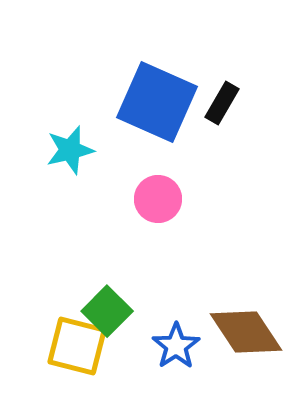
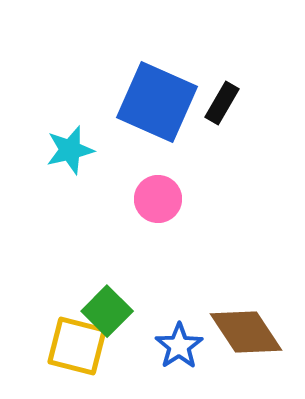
blue star: moved 3 px right
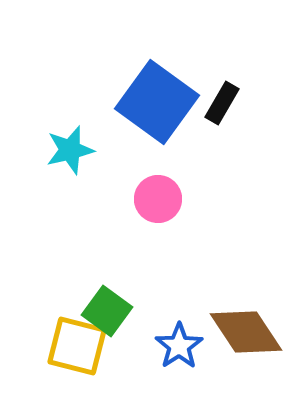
blue square: rotated 12 degrees clockwise
green square: rotated 9 degrees counterclockwise
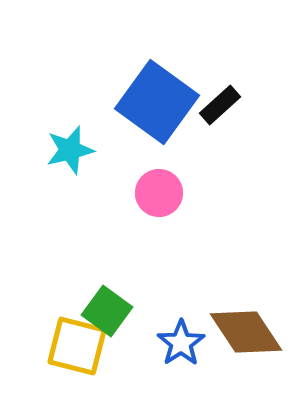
black rectangle: moved 2 px left, 2 px down; rotated 18 degrees clockwise
pink circle: moved 1 px right, 6 px up
blue star: moved 2 px right, 3 px up
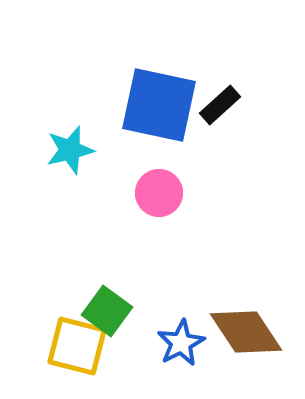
blue square: moved 2 px right, 3 px down; rotated 24 degrees counterclockwise
blue star: rotated 6 degrees clockwise
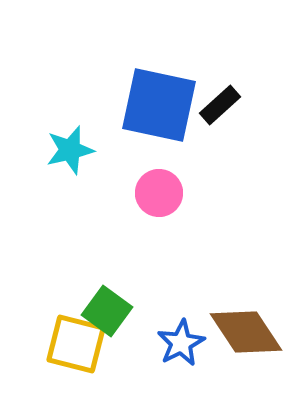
yellow square: moved 1 px left, 2 px up
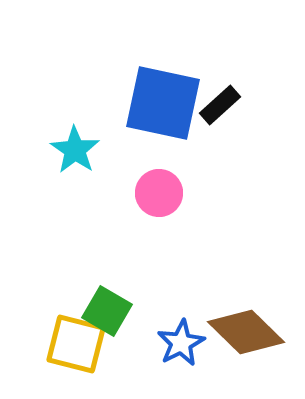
blue square: moved 4 px right, 2 px up
cyan star: moved 5 px right; rotated 24 degrees counterclockwise
green square: rotated 6 degrees counterclockwise
brown diamond: rotated 12 degrees counterclockwise
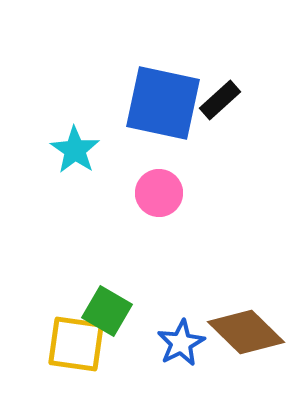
black rectangle: moved 5 px up
yellow square: rotated 6 degrees counterclockwise
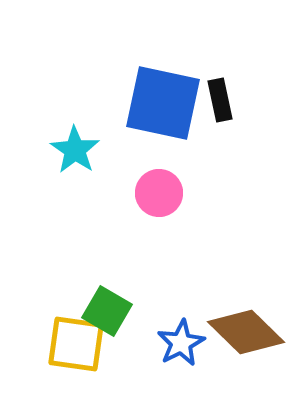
black rectangle: rotated 60 degrees counterclockwise
